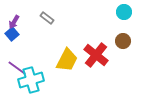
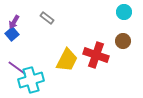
red cross: rotated 20 degrees counterclockwise
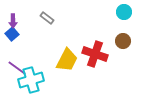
purple arrow: moved 1 px left, 1 px up; rotated 32 degrees counterclockwise
red cross: moved 1 px left, 1 px up
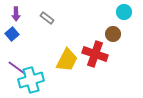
purple arrow: moved 3 px right, 7 px up
brown circle: moved 10 px left, 7 px up
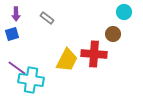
blue square: rotated 24 degrees clockwise
red cross: moved 1 px left; rotated 15 degrees counterclockwise
cyan cross: rotated 25 degrees clockwise
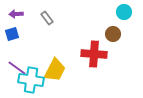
purple arrow: rotated 88 degrees clockwise
gray rectangle: rotated 16 degrees clockwise
yellow trapezoid: moved 12 px left, 10 px down
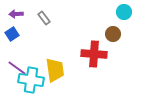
gray rectangle: moved 3 px left
blue square: rotated 16 degrees counterclockwise
yellow trapezoid: rotated 35 degrees counterclockwise
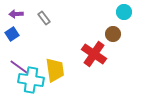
red cross: rotated 30 degrees clockwise
purple line: moved 2 px right, 1 px up
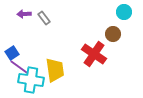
purple arrow: moved 8 px right
blue square: moved 19 px down
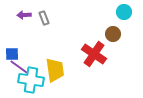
purple arrow: moved 1 px down
gray rectangle: rotated 16 degrees clockwise
blue square: moved 1 px down; rotated 32 degrees clockwise
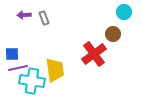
red cross: rotated 20 degrees clockwise
purple line: moved 1 px left, 1 px down; rotated 48 degrees counterclockwise
cyan cross: moved 1 px right, 1 px down
